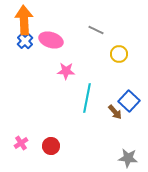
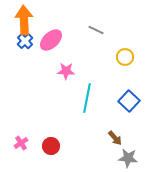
pink ellipse: rotated 60 degrees counterclockwise
yellow circle: moved 6 px right, 3 px down
brown arrow: moved 26 px down
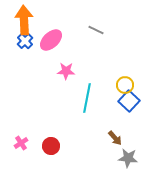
yellow circle: moved 28 px down
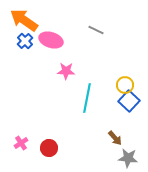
orange arrow: rotated 52 degrees counterclockwise
pink ellipse: rotated 60 degrees clockwise
red circle: moved 2 px left, 2 px down
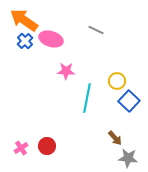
pink ellipse: moved 1 px up
yellow circle: moved 8 px left, 4 px up
pink cross: moved 5 px down
red circle: moved 2 px left, 2 px up
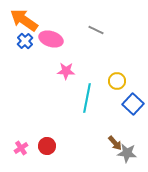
blue square: moved 4 px right, 3 px down
brown arrow: moved 5 px down
gray star: moved 1 px left, 5 px up
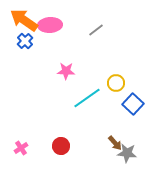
gray line: rotated 63 degrees counterclockwise
pink ellipse: moved 1 px left, 14 px up; rotated 20 degrees counterclockwise
yellow circle: moved 1 px left, 2 px down
cyan line: rotated 44 degrees clockwise
red circle: moved 14 px right
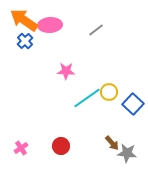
yellow circle: moved 7 px left, 9 px down
brown arrow: moved 3 px left
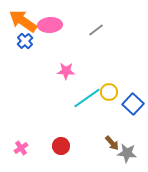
orange arrow: moved 1 px left, 1 px down
